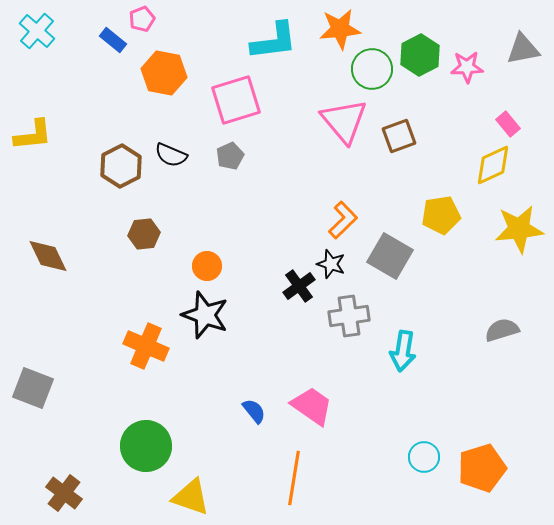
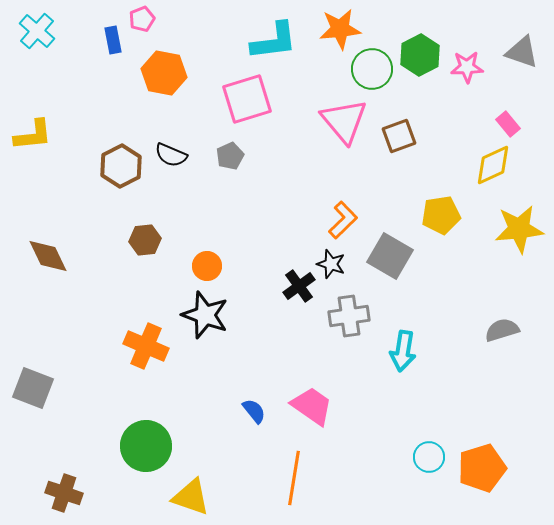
blue rectangle at (113, 40): rotated 40 degrees clockwise
gray triangle at (523, 49): moved 1 px left, 3 px down; rotated 30 degrees clockwise
pink square at (236, 100): moved 11 px right, 1 px up
brown hexagon at (144, 234): moved 1 px right, 6 px down
cyan circle at (424, 457): moved 5 px right
brown cross at (64, 493): rotated 18 degrees counterclockwise
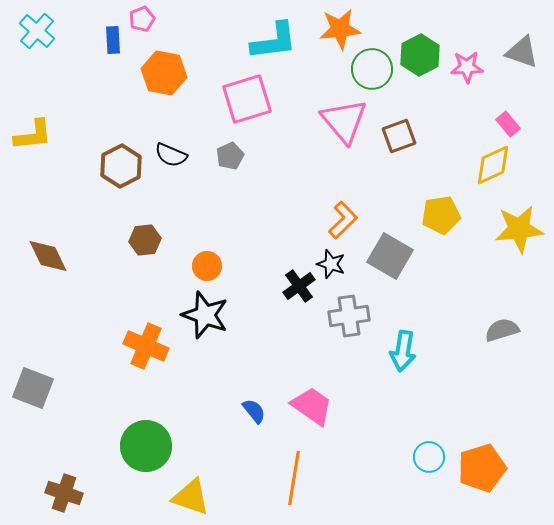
blue rectangle at (113, 40): rotated 8 degrees clockwise
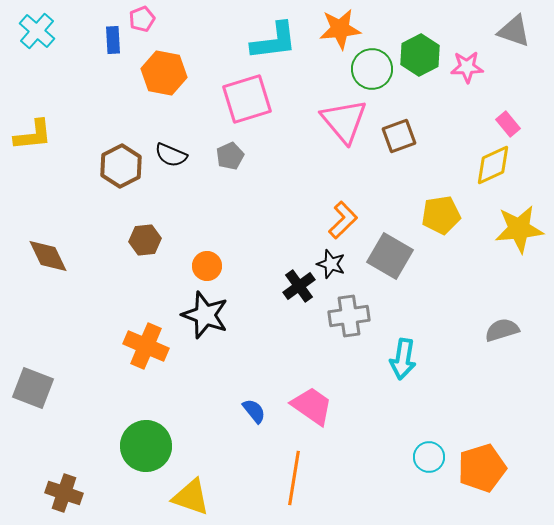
gray triangle at (522, 52): moved 8 px left, 21 px up
cyan arrow at (403, 351): moved 8 px down
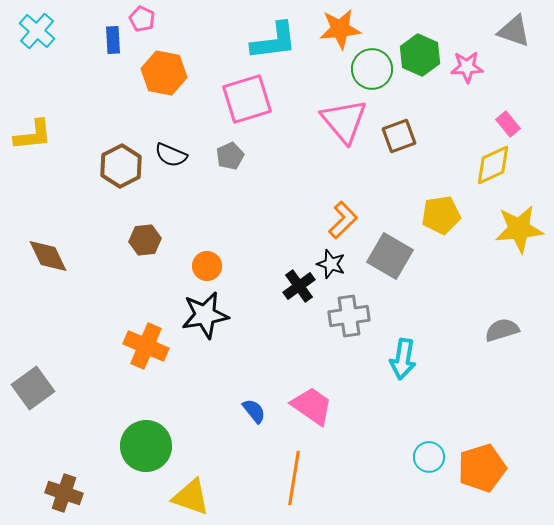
pink pentagon at (142, 19): rotated 25 degrees counterclockwise
green hexagon at (420, 55): rotated 9 degrees counterclockwise
black star at (205, 315): rotated 30 degrees counterclockwise
gray square at (33, 388): rotated 33 degrees clockwise
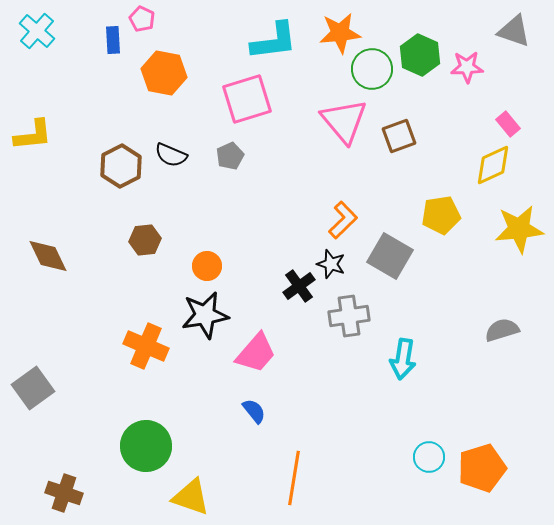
orange star at (340, 29): moved 4 px down
pink trapezoid at (312, 406): moved 56 px left, 53 px up; rotated 96 degrees clockwise
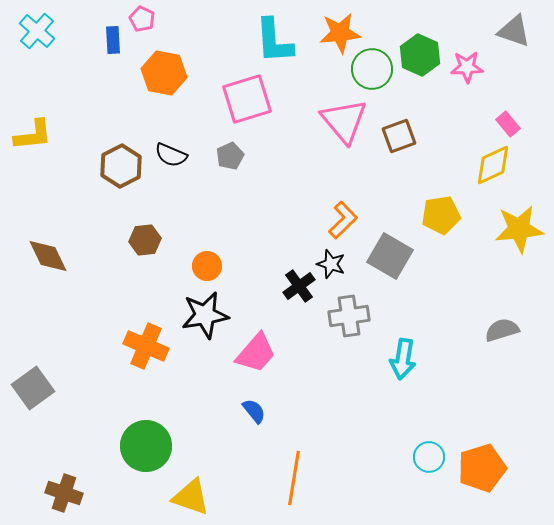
cyan L-shape at (274, 41): rotated 93 degrees clockwise
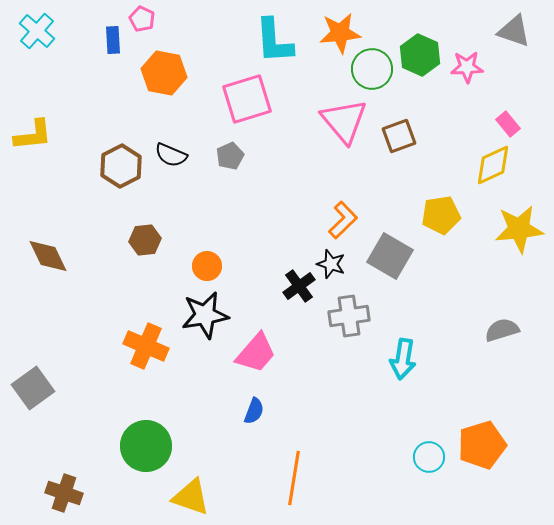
blue semicircle at (254, 411): rotated 60 degrees clockwise
orange pentagon at (482, 468): moved 23 px up
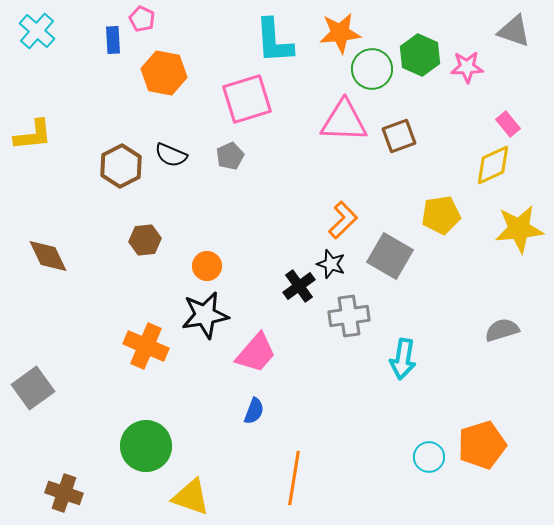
pink triangle at (344, 121): rotated 48 degrees counterclockwise
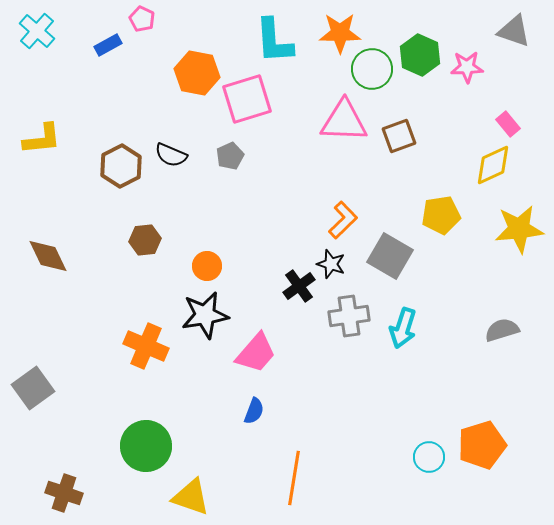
orange star at (340, 33): rotated 6 degrees clockwise
blue rectangle at (113, 40): moved 5 px left, 5 px down; rotated 64 degrees clockwise
orange hexagon at (164, 73): moved 33 px right
yellow L-shape at (33, 135): moved 9 px right, 4 px down
cyan arrow at (403, 359): moved 31 px up; rotated 9 degrees clockwise
